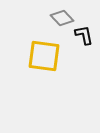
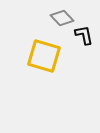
yellow square: rotated 8 degrees clockwise
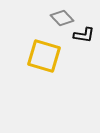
black L-shape: rotated 110 degrees clockwise
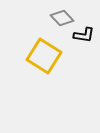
yellow square: rotated 16 degrees clockwise
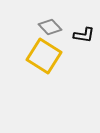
gray diamond: moved 12 px left, 9 px down
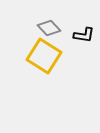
gray diamond: moved 1 px left, 1 px down
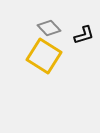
black L-shape: rotated 25 degrees counterclockwise
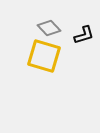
yellow square: rotated 16 degrees counterclockwise
